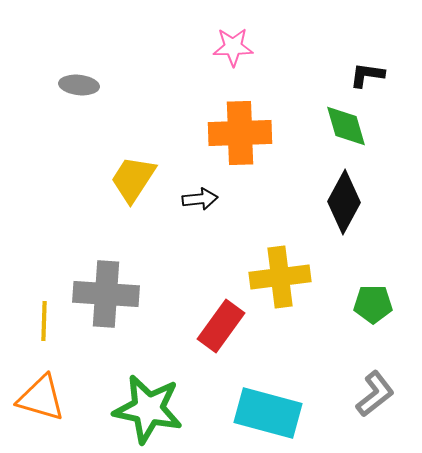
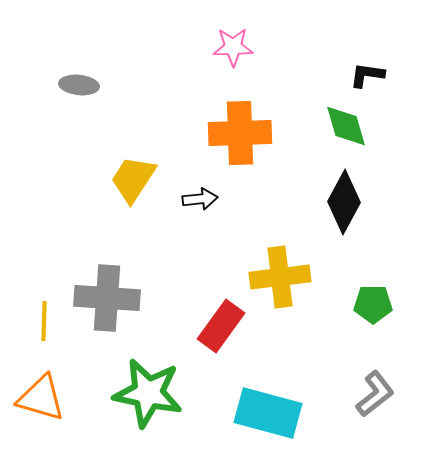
gray cross: moved 1 px right, 4 px down
green star: moved 16 px up
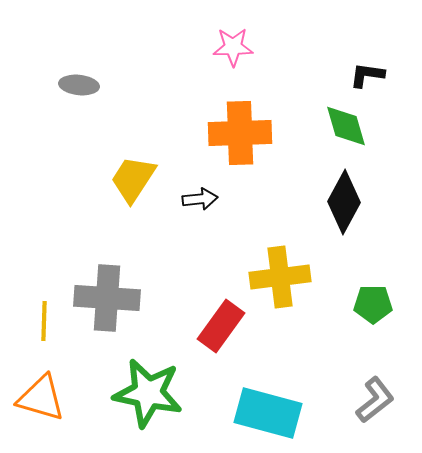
gray L-shape: moved 6 px down
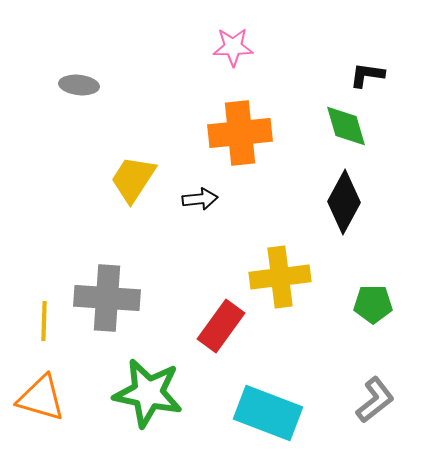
orange cross: rotated 4 degrees counterclockwise
cyan rectangle: rotated 6 degrees clockwise
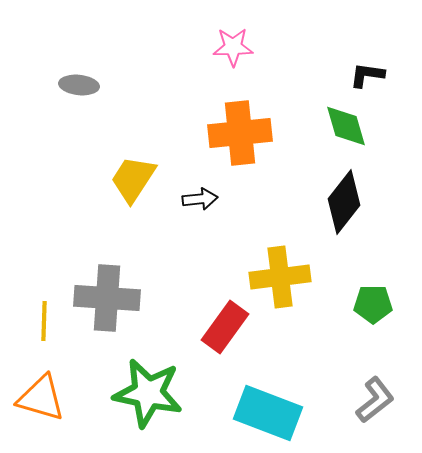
black diamond: rotated 10 degrees clockwise
red rectangle: moved 4 px right, 1 px down
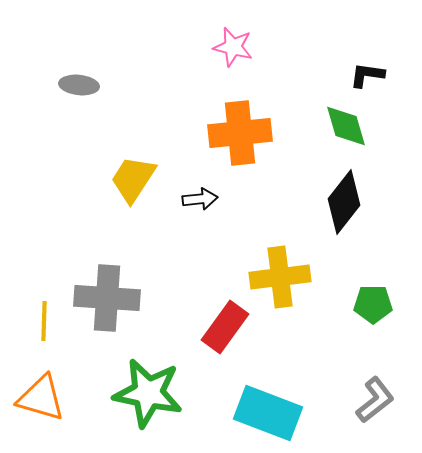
pink star: rotated 15 degrees clockwise
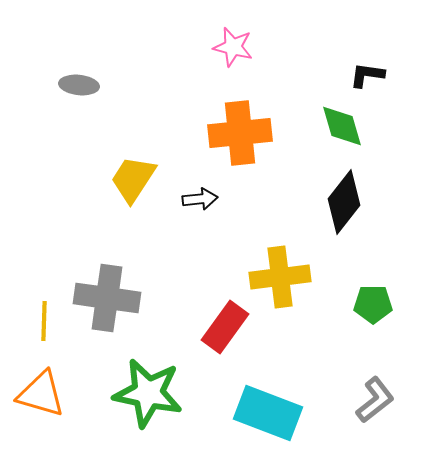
green diamond: moved 4 px left
gray cross: rotated 4 degrees clockwise
orange triangle: moved 4 px up
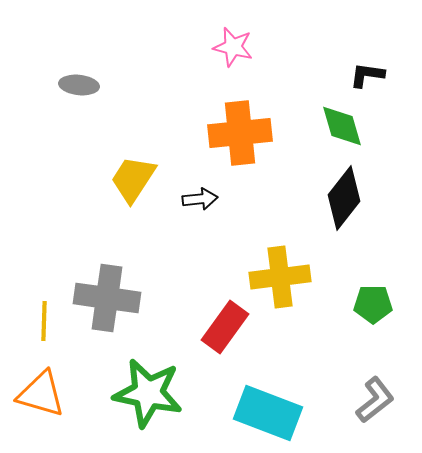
black diamond: moved 4 px up
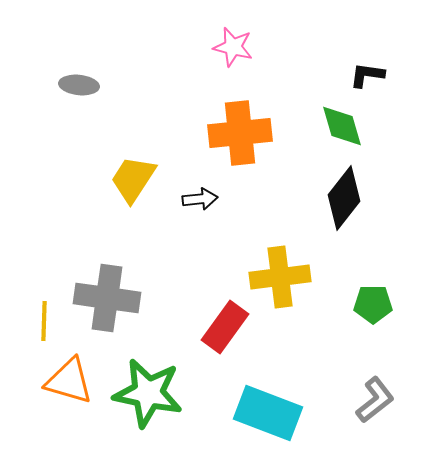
orange triangle: moved 28 px right, 13 px up
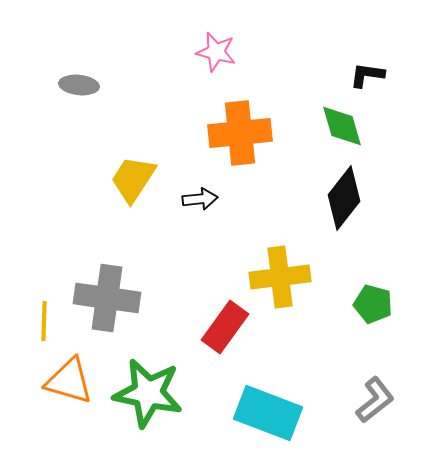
pink star: moved 17 px left, 5 px down
green pentagon: rotated 15 degrees clockwise
